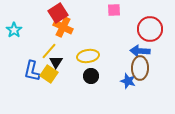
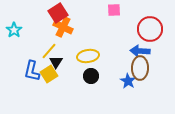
yellow square: rotated 24 degrees clockwise
blue star: rotated 14 degrees clockwise
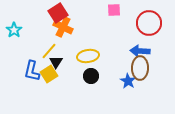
red circle: moved 1 px left, 6 px up
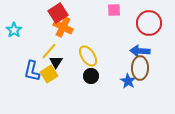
yellow ellipse: rotated 65 degrees clockwise
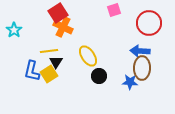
pink square: rotated 16 degrees counterclockwise
yellow line: rotated 42 degrees clockwise
brown ellipse: moved 2 px right
black circle: moved 8 px right
blue star: moved 2 px right, 1 px down; rotated 28 degrees counterclockwise
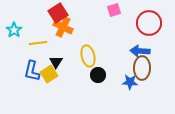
yellow line: moved 11 px left, 8 px up
yellow ellipse: rotated 20 degrees clockwise
black circle: moved 1 px left, 1 px up
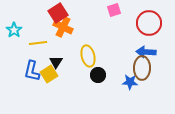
blue arrow: moved 6 px right, 1 px down
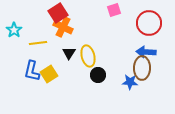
black triangle: moved 13 px right, 9 px up
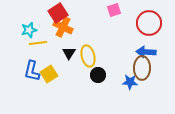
cyan star: moved 15 px right; rotated 21 degrees clockwise
